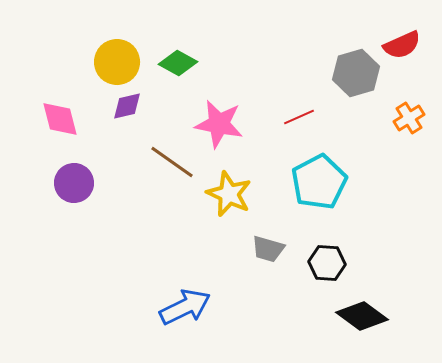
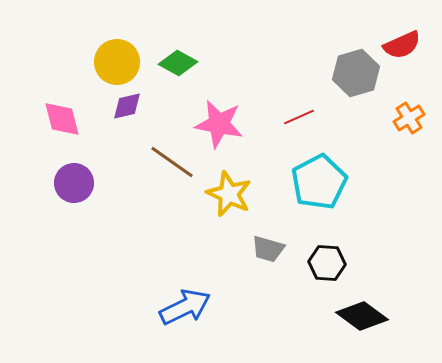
pink diamond: moved 2 px right
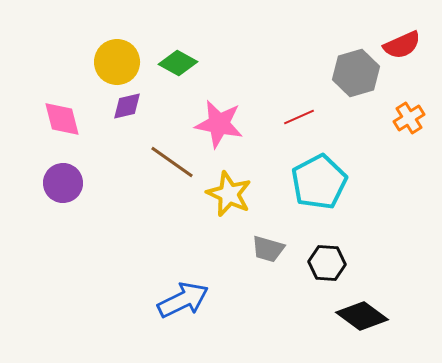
purple circle: moved 11 px left
blue arrow: moved 2 px left, 7 px up
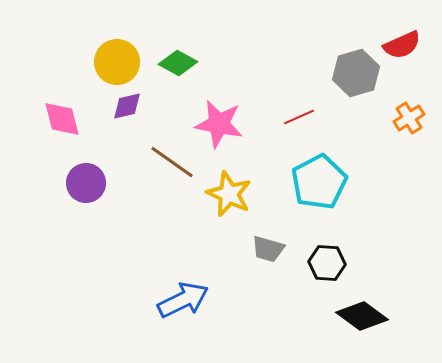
purple circle: moved 23 px right
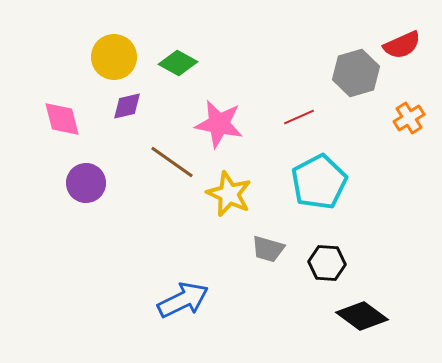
yellow circle: moved 3 px left, 5 px up
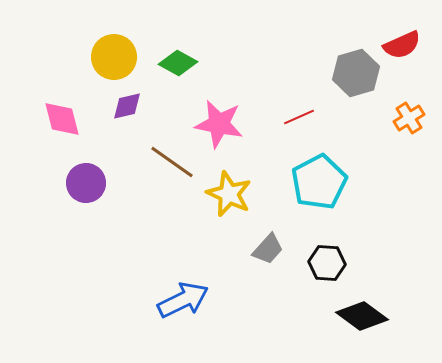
gray trapezoid: rotated 64 degrees counterclockwise
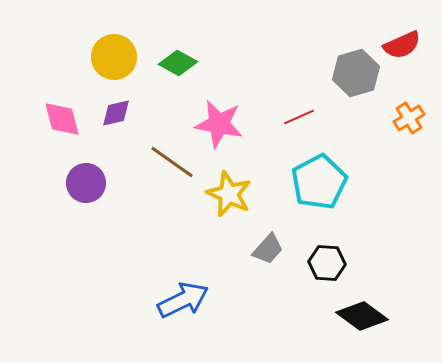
purple diamond: moved 11 px left, 7 px down
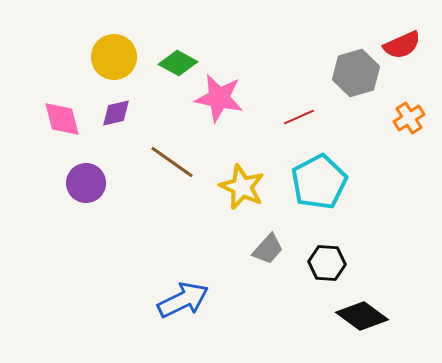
pink star: moved 26 px up
yellow star: moved 13 px right, 7 px up
